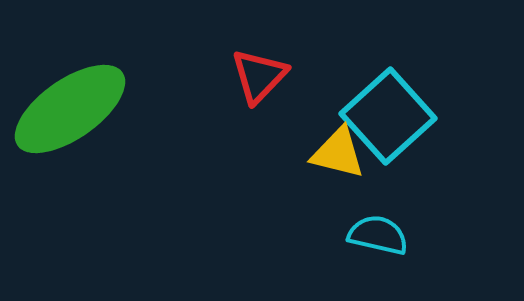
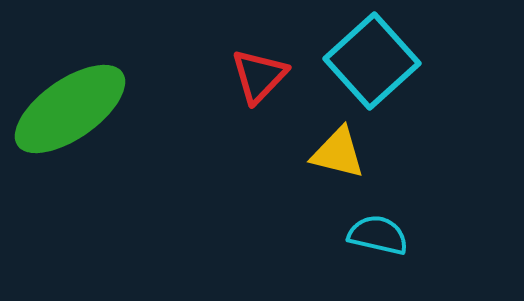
cyan square: moved 16 px left, 55 px up
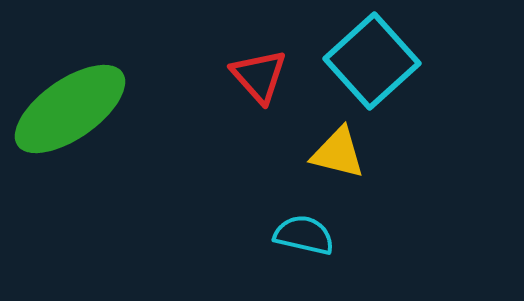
red triangle: rotated 26 degrees counterclockwise
cyan semicircle: moved 74 px left
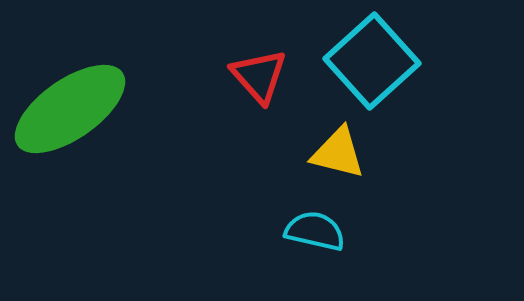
cyan semicircle: moved 11 px right, 4 px up
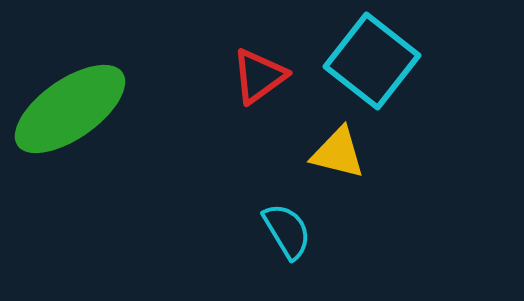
cyan square: rotated 10 degrees counterclockwise
red triangle: rotated 36 degrees clockwise
cyan semicircle: moved 28 px left; rotated 46 degrees clockwise
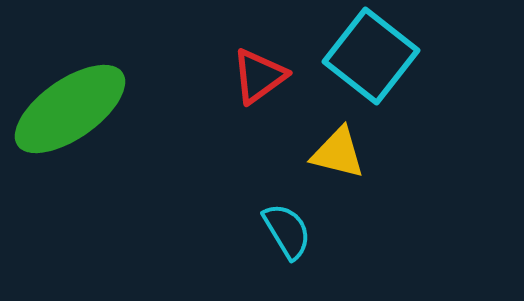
cyan square: moved 1 px left, 5 px up
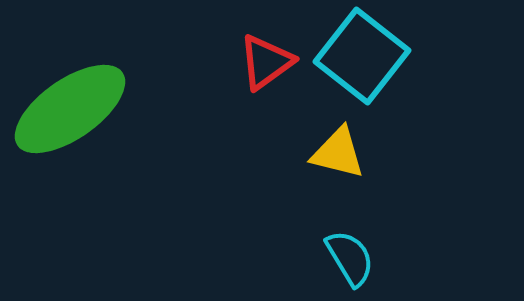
cyan square: moved 9 px left
red triangle: moved 7 px right, 14 px up
cyan semicircle: moved 63 px right, 27 px down
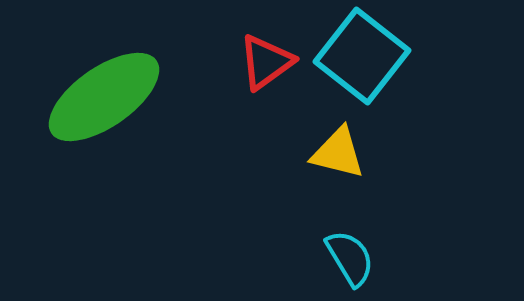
green ellipse: moved 34 px right, 12 px up
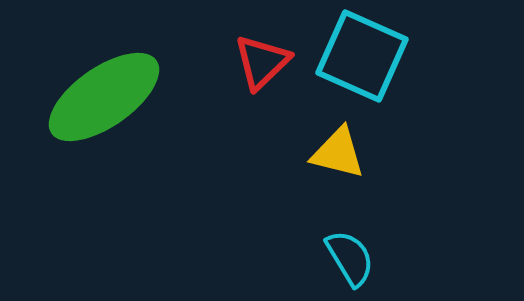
cyan square: rotated 14 degrees counterclockwise
red triangle: moved 4 px left; rotated 8 degrees counterclockwise
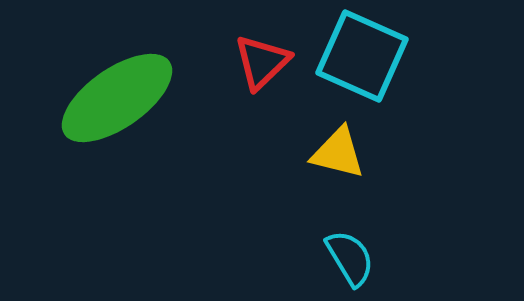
green ellipse: moved 13 px right, 1 px down
